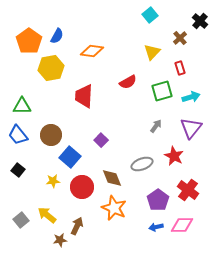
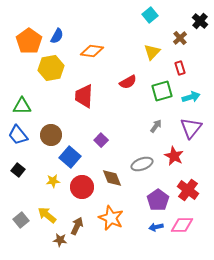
orange star: moved 3 px left, 10 px down
brown star: rotated 16 degrees clockwise
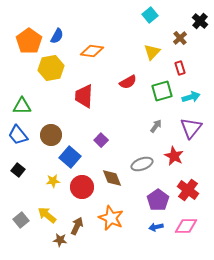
pink diamond: moved 4 px right, 1 px down
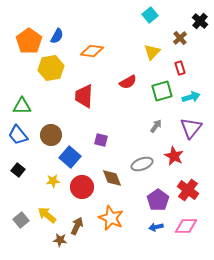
purple square: rotated 32 degrees counterclockwise
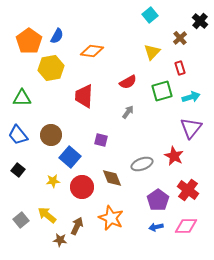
green triangle: moved 8 px up
gray arrow: moved 28 px left, 14 px up
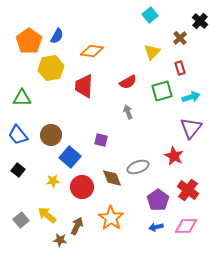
red trapezoid: moved 10 px up
gray arrow: rotated 56 degrees counterclockwise
gray ellipse: moved 4 px left, 3 px down
orange star: rotated 10 degrees clockwise
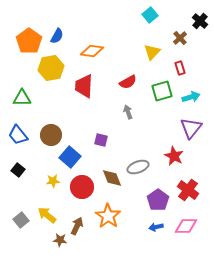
orange star: moved 3 px left, 2 px up
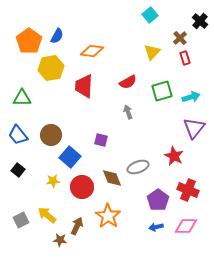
red rectangle: moved 5 px right, 10 px up
purple triangle: moved 3 px right
red cross: rotated 15 degrees counterclockwise
gray square: rotated 14 degrees clockwise
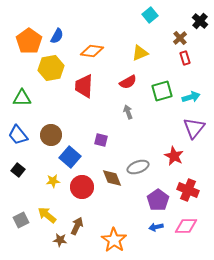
yellow triangle: moved 12 px left, 1 px down; rotated 24 degrees clockwise
orange star: moved 6 px right, 24 px down
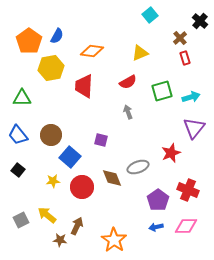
red star: moved 3 px left, 3 px up; rotated 24 degrees clockwise
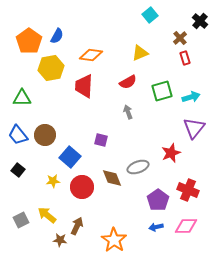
orange diamond: moved 1 px left, 4 px down
brown circle: moved 6 px left
